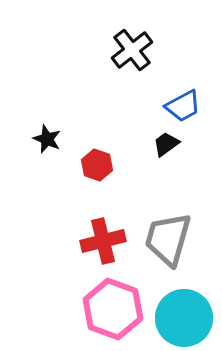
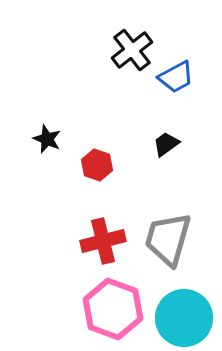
blue trapezoid: moved 7 px left, 29 px up
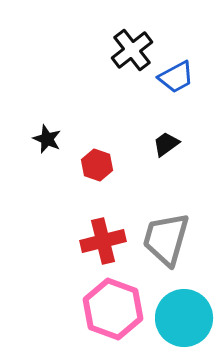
gray trapezoid: moved 2 px left
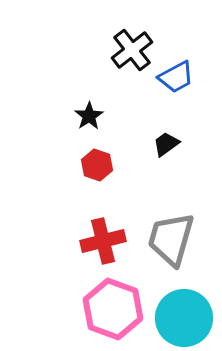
black star: moved 42 px right, 23 px up; rotated 16 degrees clockwise
gray trapezoid: moved 5 px right
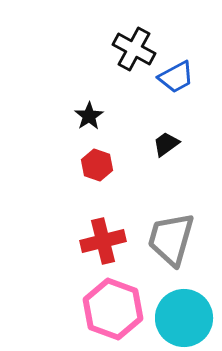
black cross: moved 2 px right, 1 px up; rotated 24 degrees counterclockwise
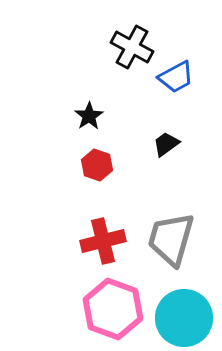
black cross: moved 2 px left, 2 px up
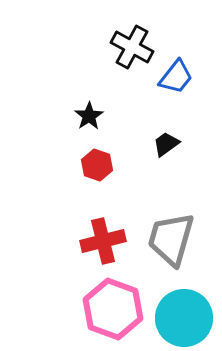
blue trapezoid: rotated 24 degrees counterclockwise
